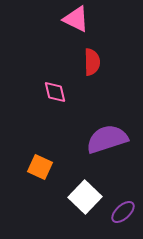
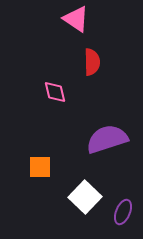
pink triangle: rotated 8 degrees clockwise
orange square: rotated 25 degrees counterclockwise
purple ellipse: rotated 25 degrees counterclockwise
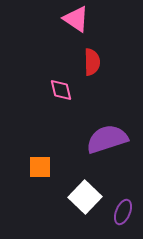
pink diamond: moved 6 px right, 2 px up
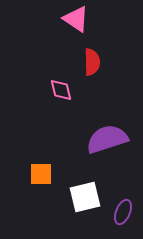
orange square: moved 1 px right, 7 px down
white square: rotated 32 degrees clockwise
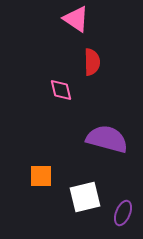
purple semicircle: rotated 33 degrees clockwise
orange square: moved 2 px down
purple ellipse: moved 1 px down
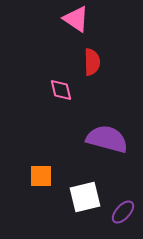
purple ellipse: moved 1 px up; rotated 20 degrees clockwise
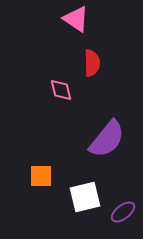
red semicircle: moved 1 px down
purple semicircle: rotated 114 degrees clockwise
purple ellipse: rotated 10 degrees clockwise
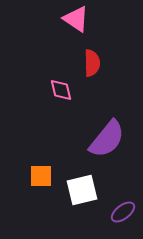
white square: moved 3 px left, 7 px up
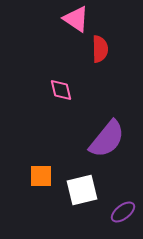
red semicircle: moved 8 px right, 14 px up
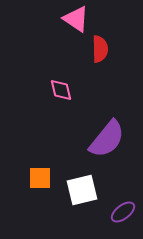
orange square: moved 1 px left, 2 px down
